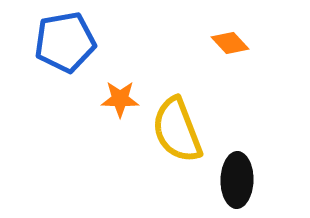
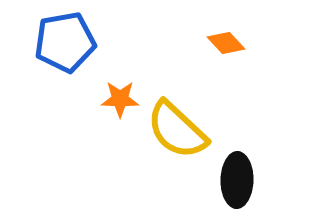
orange diamond: moved 4 px left
yellow semicircle: rotated 26 degrees counterclockwise
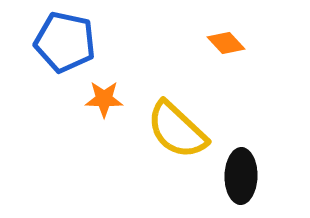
blue pentagon: rotated 22 degrees clockwise
orange star: moved 16 px left
black ellipse: moved 4 px right, 4 px up
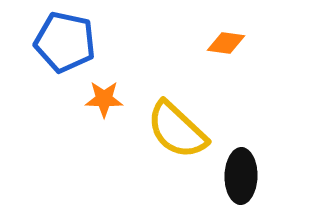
orange diamond: rotated 39 degrees counterclockwise
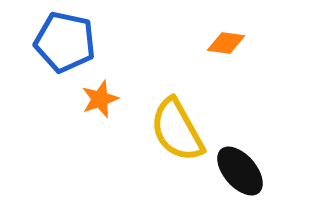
orange star: moved 4 px left; rotated 21 degrees counterclockwise
yellow semicircle: rotated 18 degrees clockwise
black ellipse: moved 1 px left, 5 px up; rotated 42 degrees counterclockwise
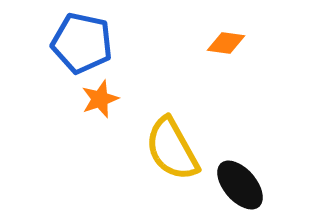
blue pentagon: moved 17 px right, 1 px down
yellow semicircle: moved 5 px left, 19 px down
black ellipse: moved 14 px down
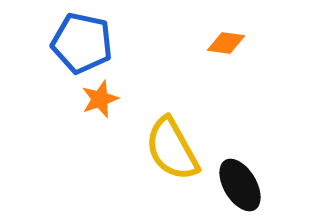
black ellipse: rotated 10 degrees clockwise
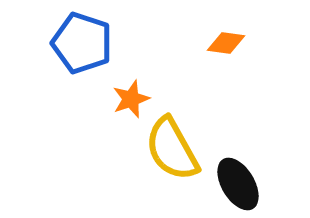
blue pentagon: rotated 6 degrees clockwise
orange star: moved 31 px right
black ellipse: moved 2 px left, 1 px up
